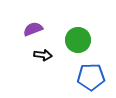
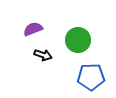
black arrow: rotated 12 degrees clockwise
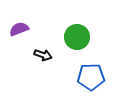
purple semicircle: moved 14 px left
green circle: moved 1 px left, 3 px up
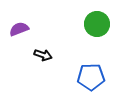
green circle: moved 20 px right, 13 px up
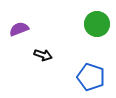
blue pentagon: rotated 20 degrees clockwise
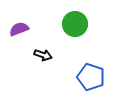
green circle: moved 22 px left
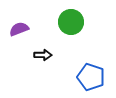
green circle: moved 4 px left, 2 px up
black arrow: rotated 18 degrees counterclockwise
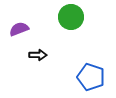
green circle: moved 5 px up
black arrow: moved 5 px left
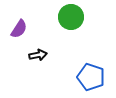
purple semicircle: rotated 144 degrees clockwise
black arrow: rotated 12 degrees counterclockwise
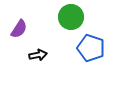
blue pentagon: moved 29 px up
